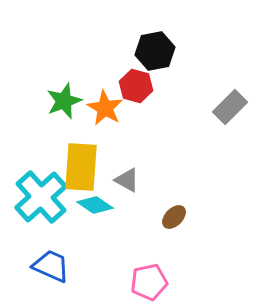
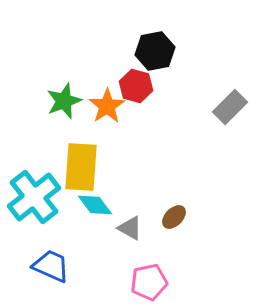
orange star: moved 2 px right, 2 px up; rotated 9 degrees clockwise
gray triangle: moved 3 px right, 48 px down
cyan cross: moved 7 px left; rotated 4 degrees clockwise
cyan diamond: rotated 18 degrees clockwise
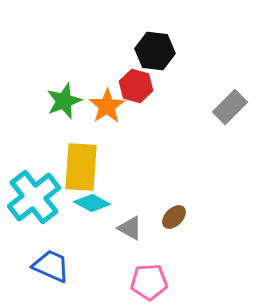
black hexagon: rotated 18 degrees clockwise
cyan diamond: moved 3 px left, 2 px up; rotated 24 degrees counterclockwise
pink pentagon: rotated 9 degrees clockwise
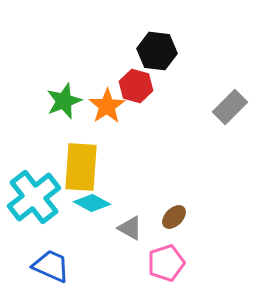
black hexagon: moved 2 px right
pink pentagon: moved 17 px right, 19 px up; rotated 15 degrees counterclockwise
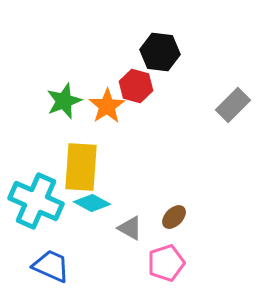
black hexagon: moved 3 px right, 1 px down
gray rectangle: moved 3 px right, 2 px up
cyan cross: moved 2 px right, 4 px down; rotated 28 degrees counterclockwise
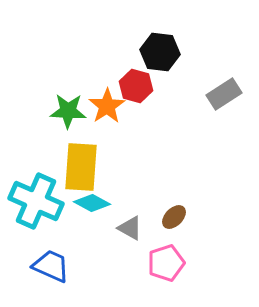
green star: moved 4 px right, 10 px down; rotated 24 degrees clockwise
gray rectangle: moved 9 px left, 11 px up; rotated 12 degrees clockwise
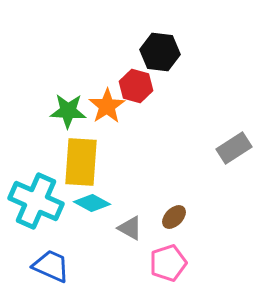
gray rectangle: moved 10 px right, 54 px down
yellow rectangle: moved 5 px up
pink pentagon: moved 2 px right
